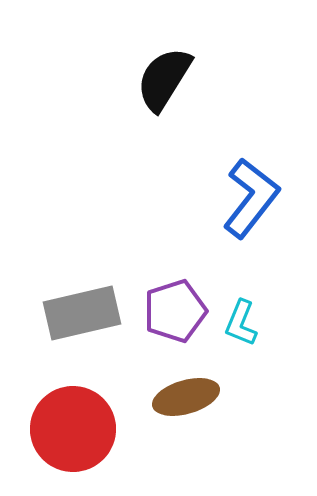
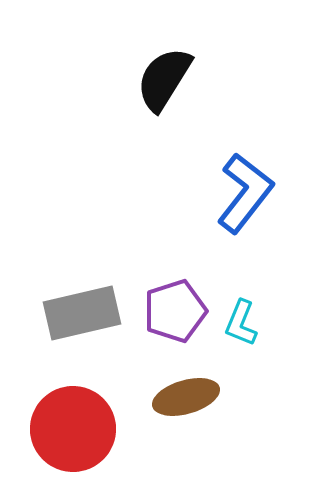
blue L-shape: moved 6 px left, 5 px up
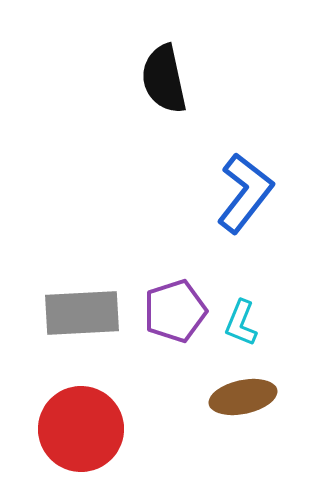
black semicircle: rotated 44 degrees counterclockwise
gray rectangle: rotated 10 degrees clockwise
brown ellipse: moved 57 px right; rotated 4 degrees clockwise
red circle: moved 8 px right
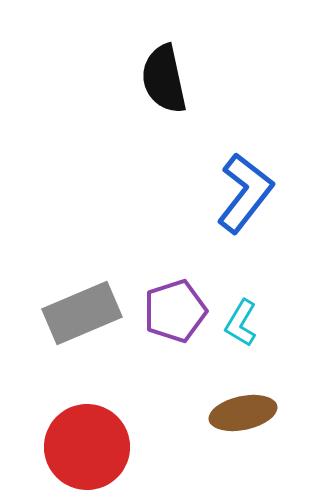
gray rectangle: rotated 20 degrees counterclockwise
cyan L-shape: rotated 9 degrees clockwise
brown ellipse: moved 16 px down
red circle: moved 6 px right, 18 px down
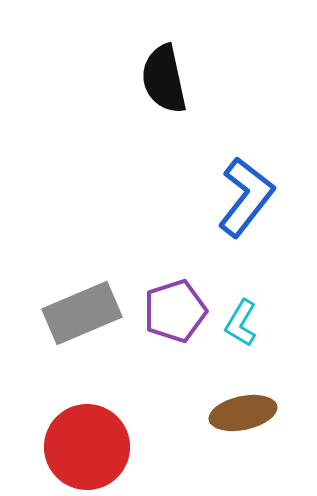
blue L-shape: moved 1 px right, 4 px down
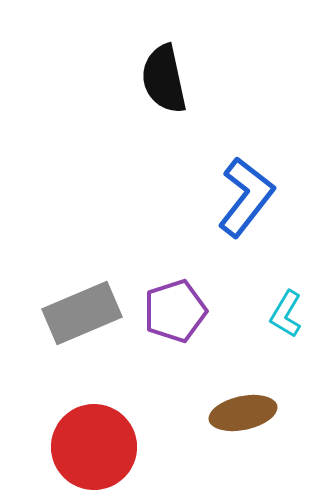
cyan L-shape: moved 45 px right, 9 px up
red circle: moved 7 px right
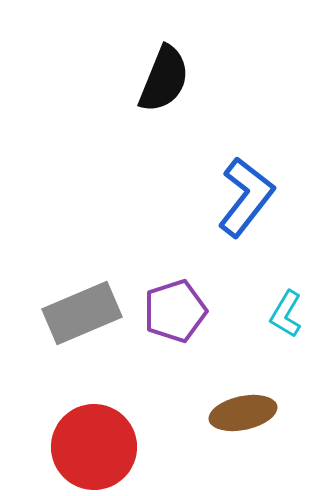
black semicircle: rotated 146 degrees counterclockwise
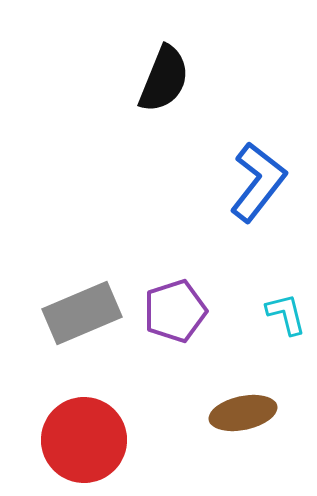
blue L-shape: moved 12 px right, 15 px up
cyan L-shape: rotated 135 degrees clockwise
red circle: moved 10 px left, 7 px up
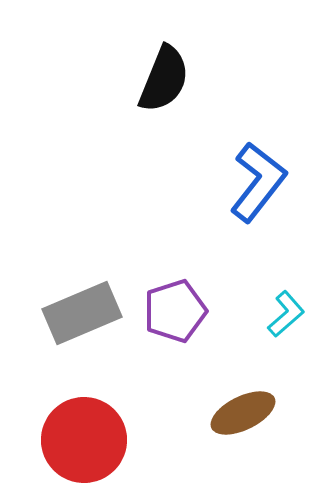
cyan L-shape: rotated 63 degrees clockwise
brown ellipse: rotated 14 degrees counterclockwise
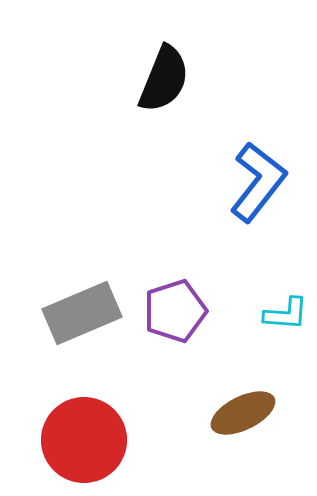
cyan L-shape: rotated 45 degrees clockwise
